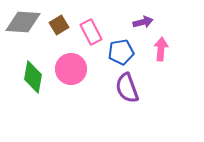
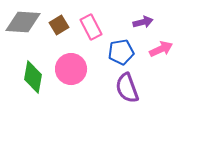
pink rectangle: moved 5 px up
pink arrow: rotated 60 degrees clockwise
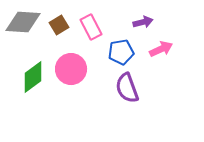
green diamond: rotated 44 degrees clockwise
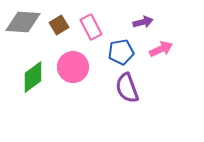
pink circle: moved 2 px right, 2 px up
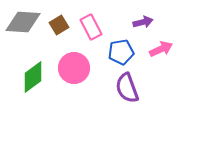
pink circle: moved 1 px right, 1 px down
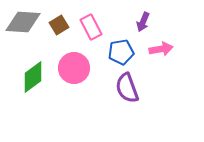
purple arrow: rotated 126 degrees clockwise
pink arrow: rotated 15 degrees clockwise
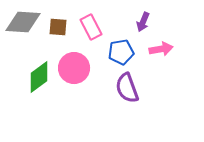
brown square: moved 1 px left, 2 px down; rotated 36 degrees clockwise
green diamond: moved 6 px right
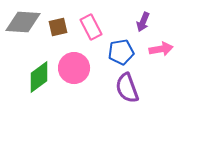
brown square: rotated 18 degrees counterclockwise
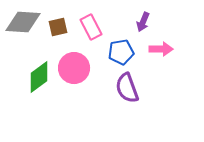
pink arrow: rotated 10 degrees clockwise
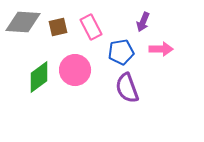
pink circle: moved 1 px right, 2 px down
